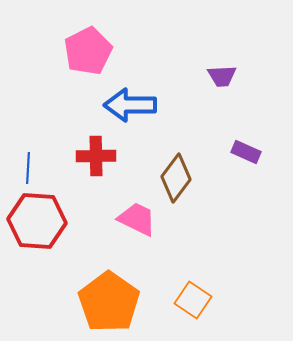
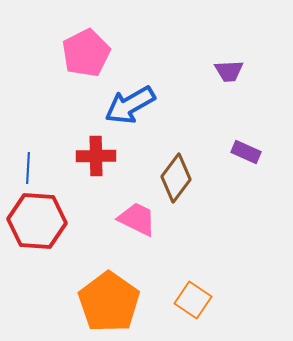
pink pentagon: moved 2 px left, 2 px down
purple trapezoid: moved 7 px right, 5 px up
blue arrow: rotated 30 degrees counterclockwise
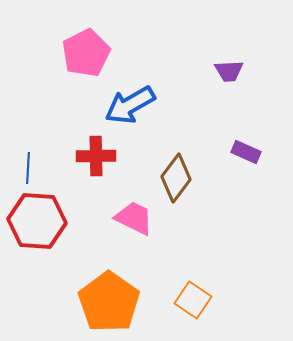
pink trapezoid: moved 3 px left, 1 px up
